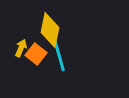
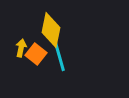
yellow diamond: moved 1 px right
yellow arrow: rotated 12 degrees counterclockwise
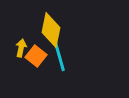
orange square: moved 2 px down
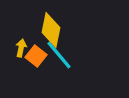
cyan line: rotated 24 degrees counterclockwise
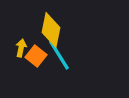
cyan line: rotated 8 degrees clockwise
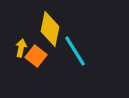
yellow diamond: moved 1 px left, 1 px up
cyan line: moved 16 px right, 4 px up
